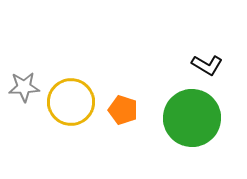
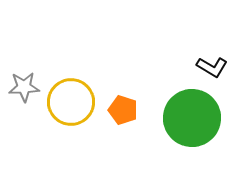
black L-shape: moved 5 px right, 2 px down
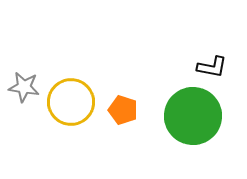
black L-shape: rotated 20 degrees counterclockwise
gray star: rotated 12 degrees clockwise
green circle: moved 1 px right, 2 px up
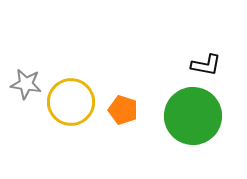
black L-shape: moved 6 px left, 2 px up
gray star: moved 2 px right, 3 px up
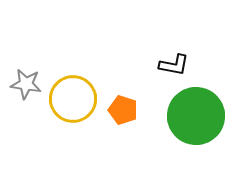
black L-shape: moved 32 px left
yellow circle: moved 2 px right, 3 px up
green circle: moved 3 px right
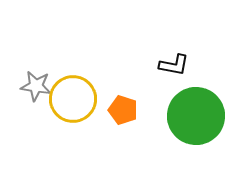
gray star: moved 10 px right, 2 px down
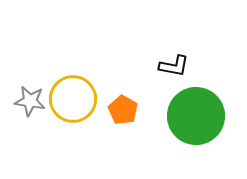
black L-shape: moved 1 px down
gray star: moved 6 px left, 15 px down
orange pentagon: rotated 12 degrees clockwise
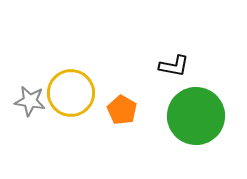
yellow circle: moved 2 px left, 6 px up
orange pentagon: moved 1 px left
